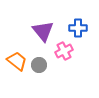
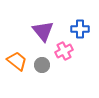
blue cross: moved 2 px right, 1 px down
gray circle: moved 3 px right
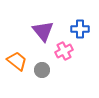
gray circle: moved 5 px down
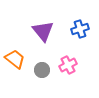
blue cross: rotated 18 degrees counterclockwise
pink cross: moved 4 px right, 14 px down
orange trapezoid: moved 2 px left, 2 px up
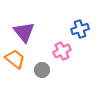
purple triangle: moved 19 px left, 1 px down
pink cross: moved 6 px left, 14 px up
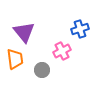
orange trapezoid: rotated 45 degrees clockwise
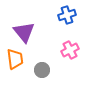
blue cross: moved 13 px left, 14 px up
pink cross: moved 8 px right, 1 px up
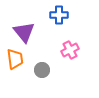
blue cross: moved 8 px left; rotated 18 degrees clockwise
